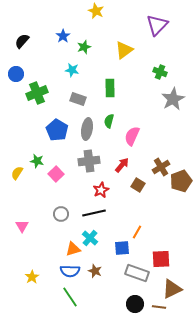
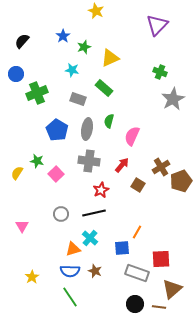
yellow triangle at (124, 50): moved 14 px left, 8 px down; rotated 12 degrees clockwise
green rectangle at (110, 88): moved 6 px left; rotated 48 degrees counterclockwise
gray cross at (89, 161): rotated 15 degrees clockwise
brown triangle at (172, 289): rotated 15 degrees counterclockwise
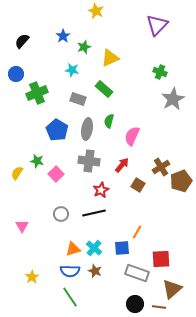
green rectangle at (104, 88): moved 1 px down
cyan cross at (90, 238): moved 4 px right, 10 px down
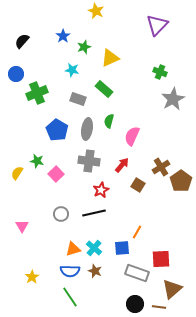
brown pentagon at (181, 181): rotated 15 degrees counterclockwise
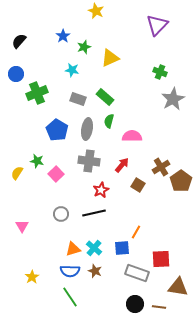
black semicircle at (22, 41): moved 3 px left
green rectangle at (104, 89): moved 1 px right, 8 px down
pink semicircle at (132, 136): rotated 66 degrees clockwise
orange line at (137, 232): moved 1 px left
brown triangle at (172, 289): moved 6 px right, 2 px up; rotated 50 degrees clockwise
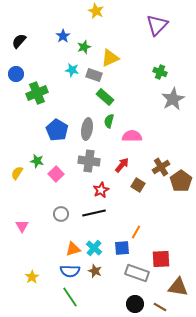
gray rectangle at (78, 99): moved 16 px right, 24 px up
brown line at (159, 307): moved 1 px right; rotated 24 degrees clockwise
